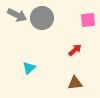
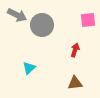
gray circle: moved 7 px down
red arrow: rotated 32 degrees counterclockwise
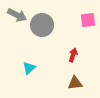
red arrow: moved 2 px left, 5 px down
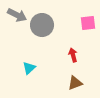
pink square: moved 3 px down
red arrow: rotated 32 degrees counterclockwise
brown triangle: rotated 14 degrees counterclockwise
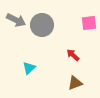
gray arrow: moved 1 px left, 5 px down
pink square: moved 1 px right
red arrow: rotated 32 degrees counterclockwise
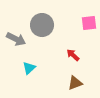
gray arrow: moved 19 px down
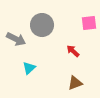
red arrow: moved 4 px up
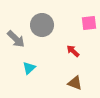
gray arrow: rotated 18 degrees clockwise
brown triangle: rotated 42 degrees clockwise
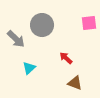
red arrow: moved 7 px left, 7 px down
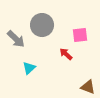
pink square: moved 9 px left, 12 px down
red arrow: moved 4 px up
brown triangle: moved 13 px right, 4 px down
